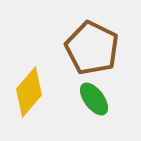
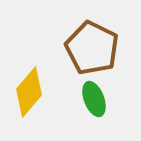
green ellipse: rotated 16 degrees clockwise
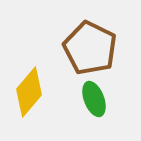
brown pentagon: moved 2 px left
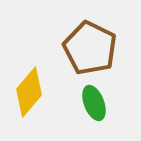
green ellipse: moved 4 px down
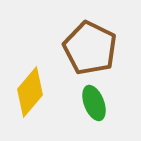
yellow diamond: moved 1 px right
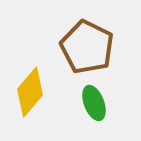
brown pentagon: moved 3 px left, 1 px up
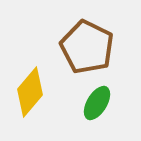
green ellipse: moved 3 px right; rotated 52 degrees clockwise
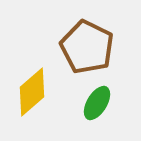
yellow diamond: moved 2 px right; rotated 9 degrees clockwise
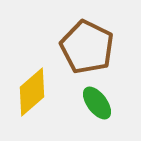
green ellipse: rotated 68 degrees counterclockwise
